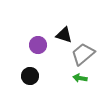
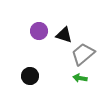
purple circle: moved 1 px right, 14 px up
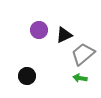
purple circle: moved 1 px up
black triangle: rotated 42 degrees counterclockwise
black circle: moved 3 px left
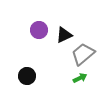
green arrow: rotated 144 degrees clockwise
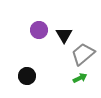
black triangle: rotated 36 degrees counterclockwise
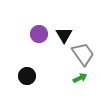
purple circle: moved 4 px down
gray trapezoid: rotated 95 degrees clockwise
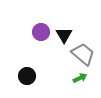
purple circle: moved 2 px right, 2 px up
gray trapezoid: rotated 15 degrees counterclockwise
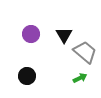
purple circle: moved 10 px left, 2 px down
gray trapezoid: moved 2 px right, 2 px up
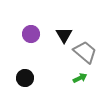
black circle: moved 2 px left, 2 px down
